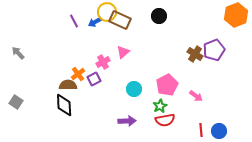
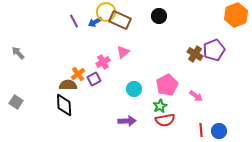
yellow circle: moved 1 px left
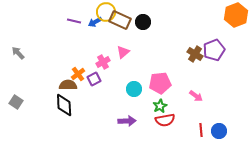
black circle: moved 16 px left, 6 px down
purple line: rotated 48 degrees counterclockwise
pink pentagon: moved 7 px left, 2 px up; rotated 20 degrees clockwise
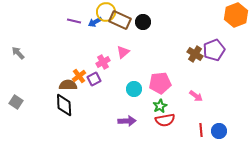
orange cross: moved 1 px right, 2 px down
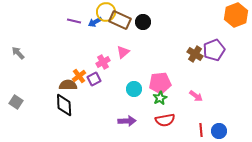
green star: moved 8 px up
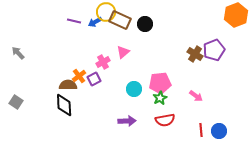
black circle: moved 2 px right, 2 px down
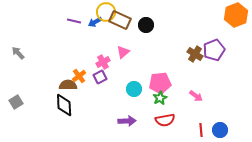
black circle: moved 1 px right, 1 px down
purple square: moved 6 px right, 2 px up
gray square: rotated 24 degrees clockwise
blue circle: moved 1 px right, 1 px up
